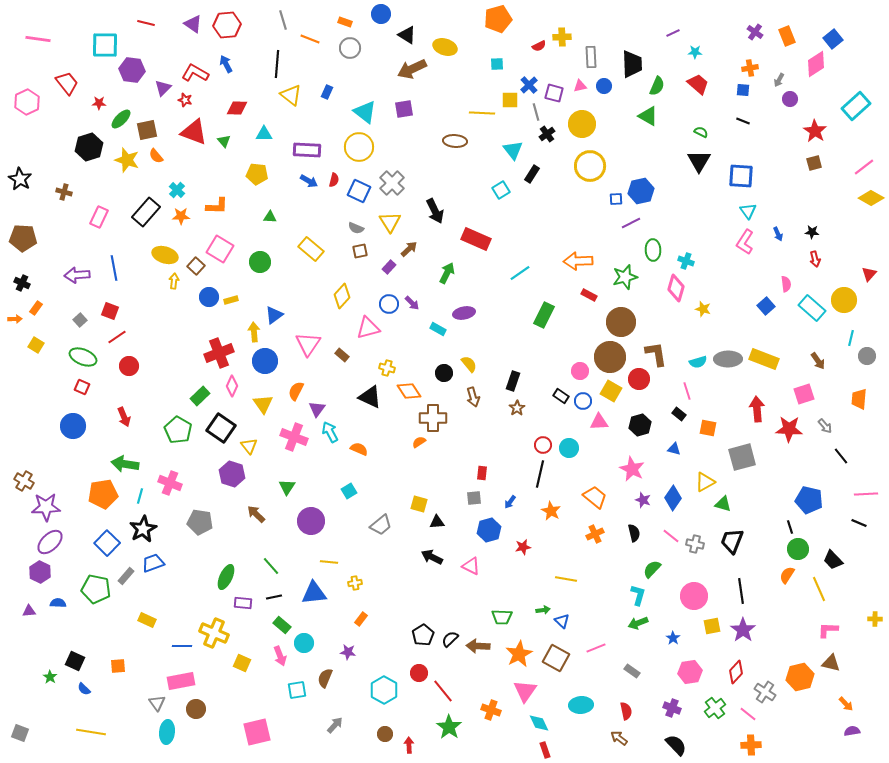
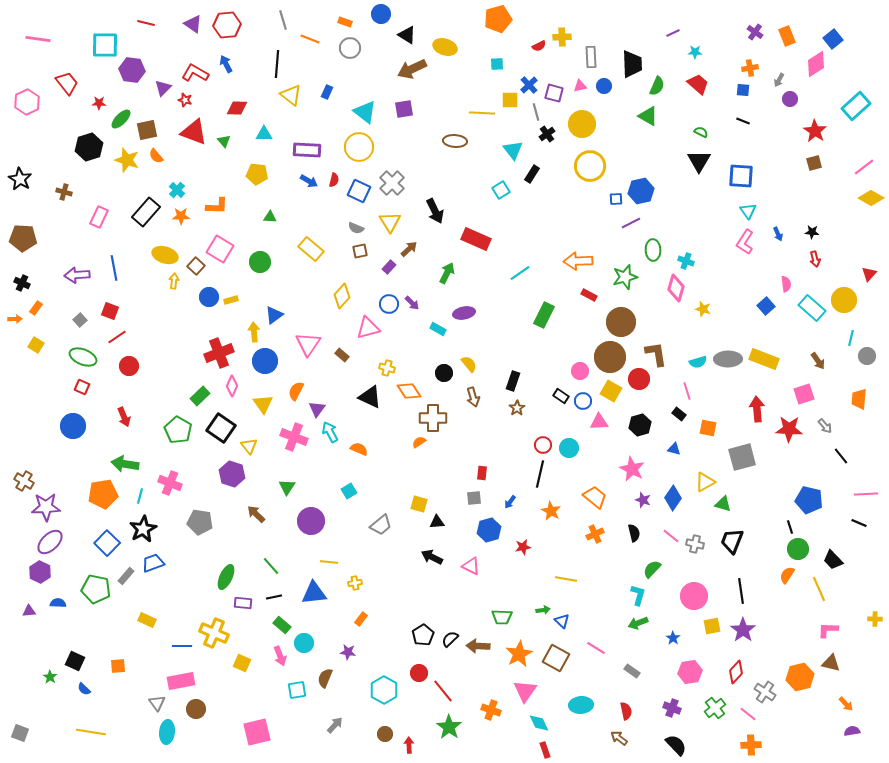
pink line at (596, 648): rotated 54 degrees clockwise
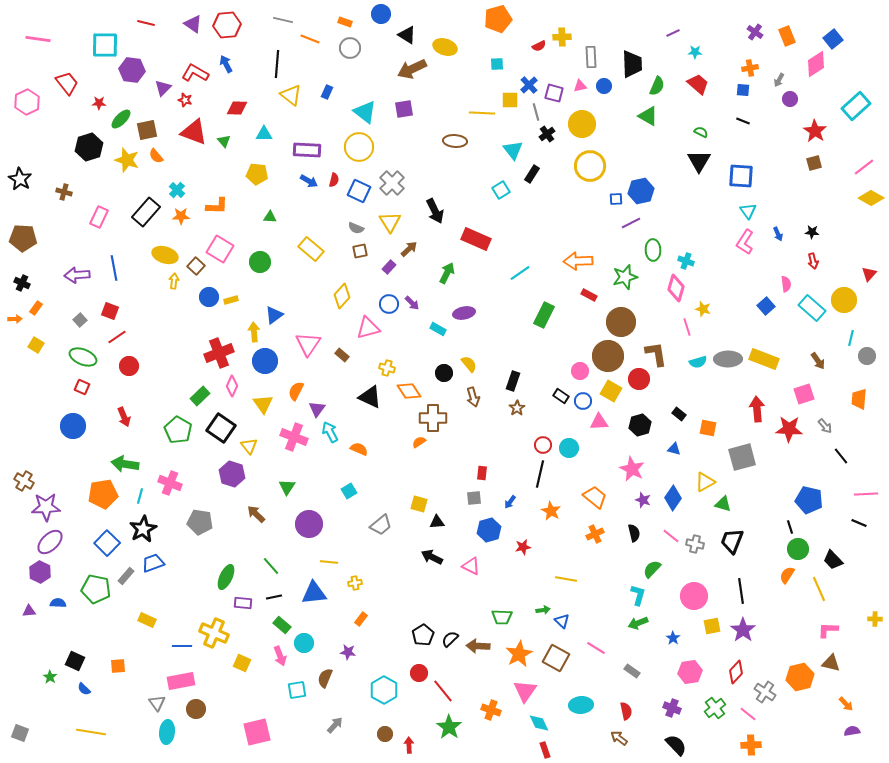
gray line at (283, 20): rotated 60 degrees counterclockwise
red arrow at (815, 259): moved 2 px left, 2 px down
brown circle at (610, 357): moved 2 px left, 1 px up
pink line at (687, 391): moved 64 px up
purple circle at (311, 521): moved 2 px left, 3 px down
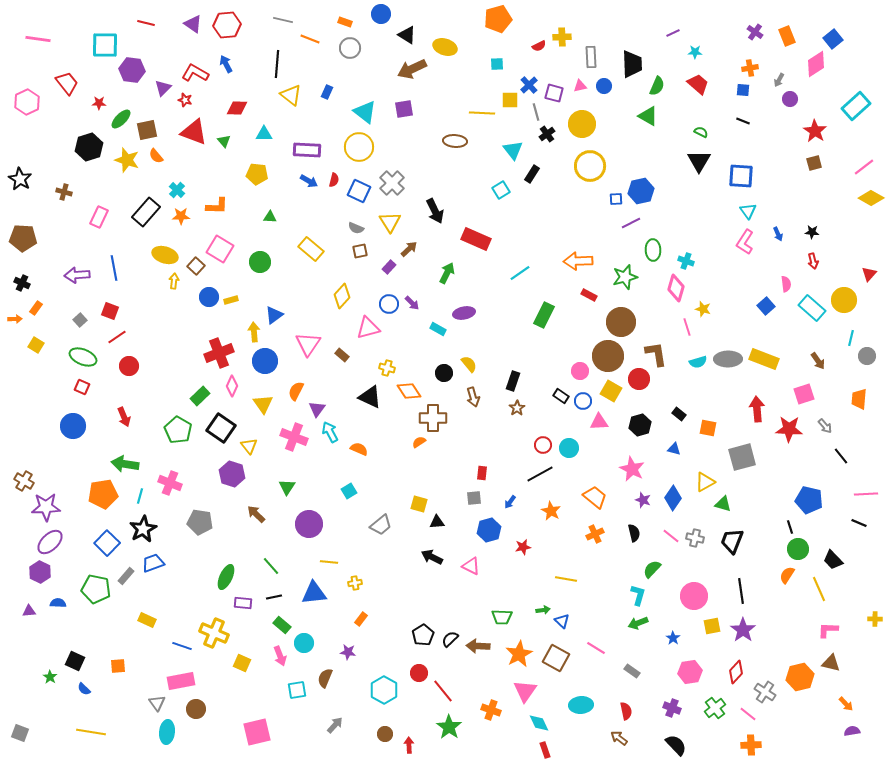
black line at (540, 474): rotated 48 degrees clockwise
gray cross at (695, 544): moved 6 px up
blue line at (182, 646): rotated 18 degrees clockwise
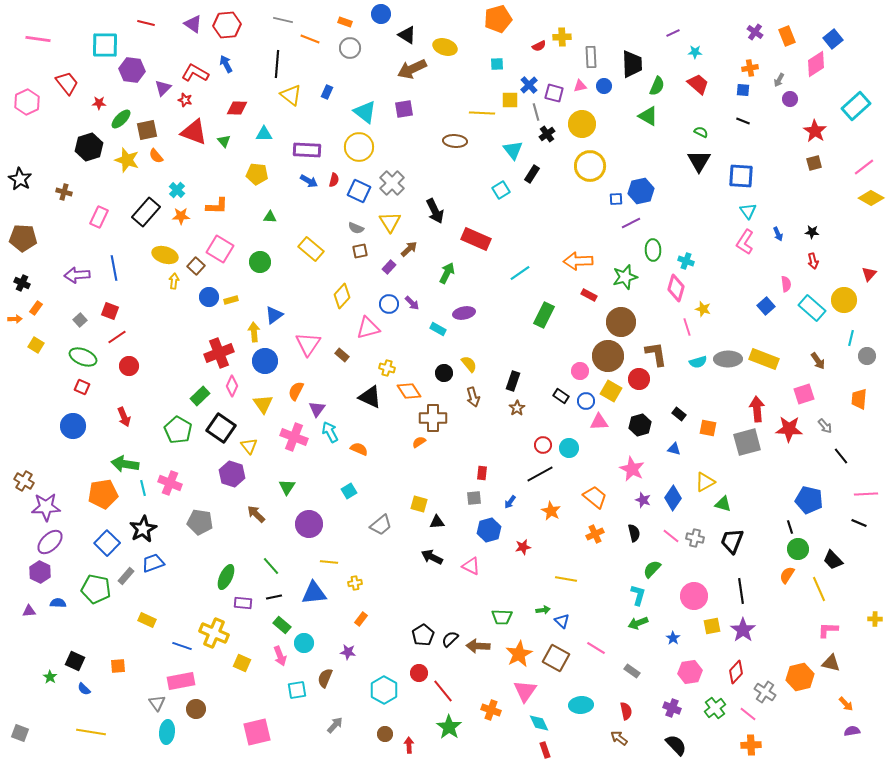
blue circle at (583, 401): moved 3 px right
gray square at (742, 457): moved 5 px right, 15 px up
cyan line at (140, 496): moved 3 px right, 8 px up; rotated 28 degrees counterclockwise
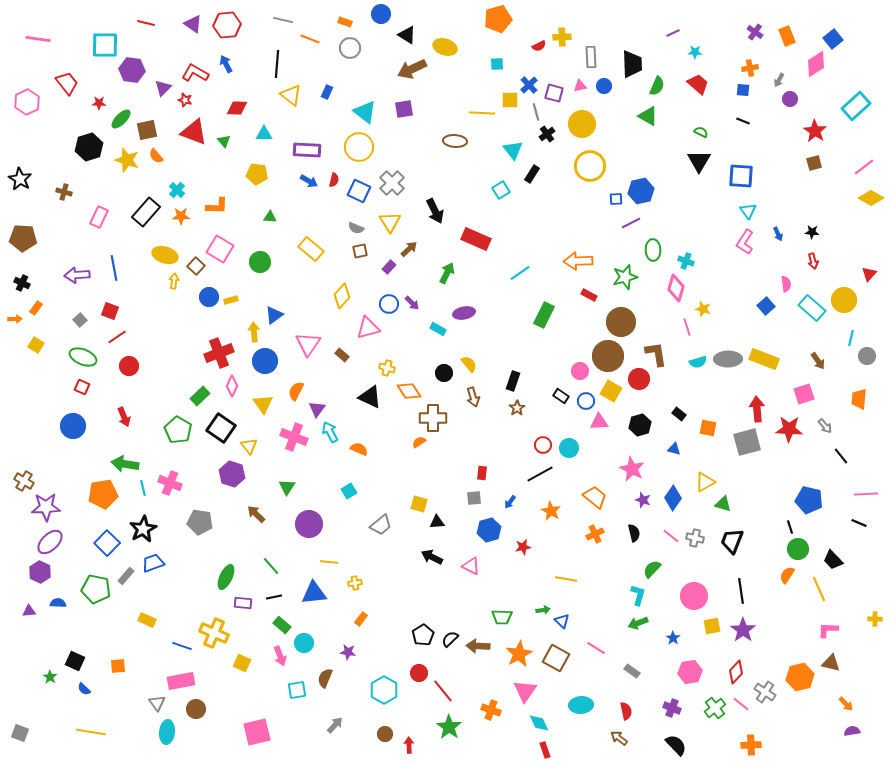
pink line at (748, 714): moved 7 px left, 10 px up
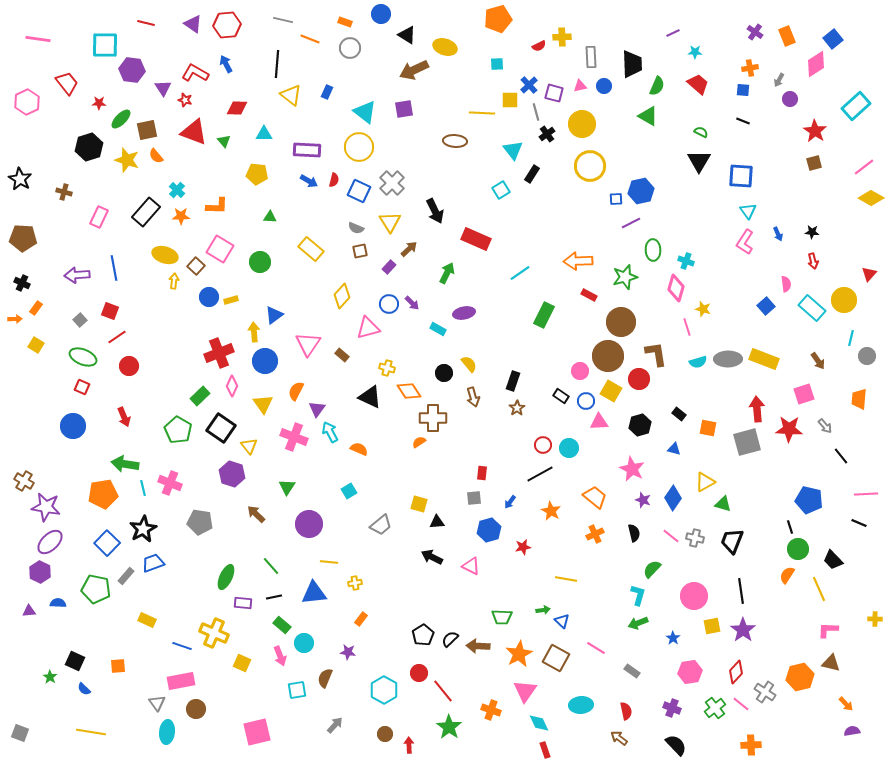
brown arrow at (412, 69): moved 2 px right, 1 px down
purple triangle at (163, 88): rotated 18 degrees counterclockwise
purple star at (46, 507): rotated 12 degrees clockwise
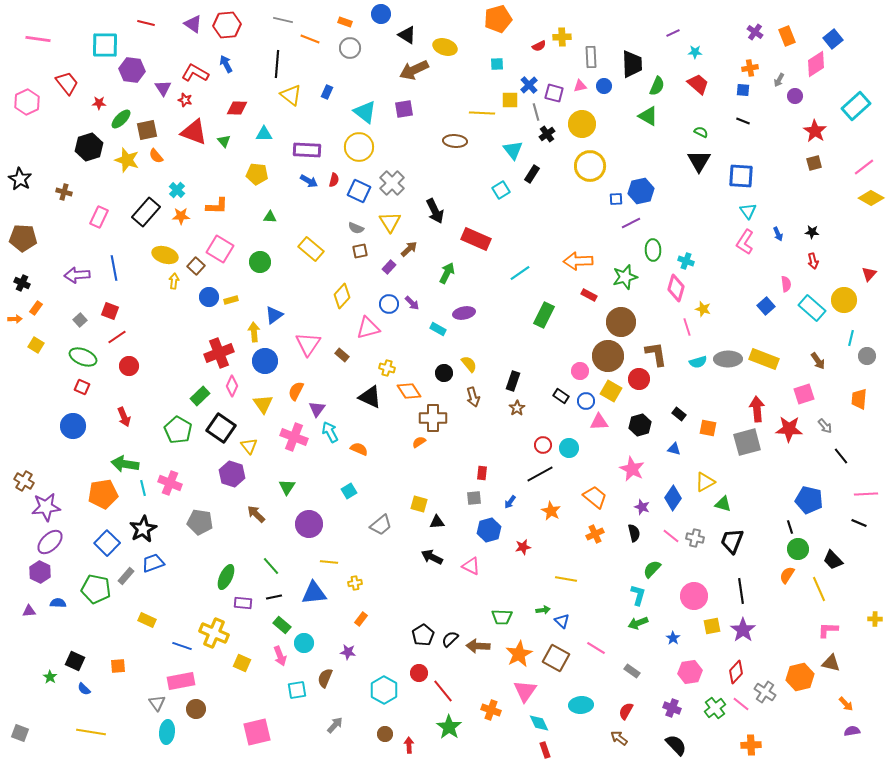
purple circle at (790, 99): moved 5 px right, 3 px up
purple star at (643, 500): moved 1 px left, 7 px down
purple star at (46, 507): rotated 16 degrees counterclockwise
red semicircle at (626, 711): rotated 138 degrees counterclockwise
